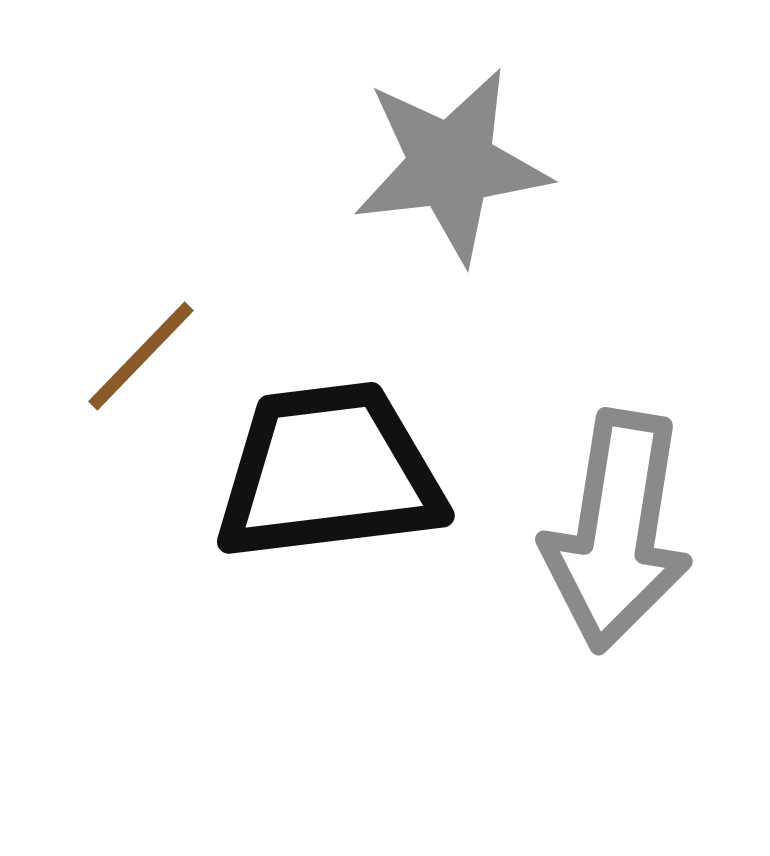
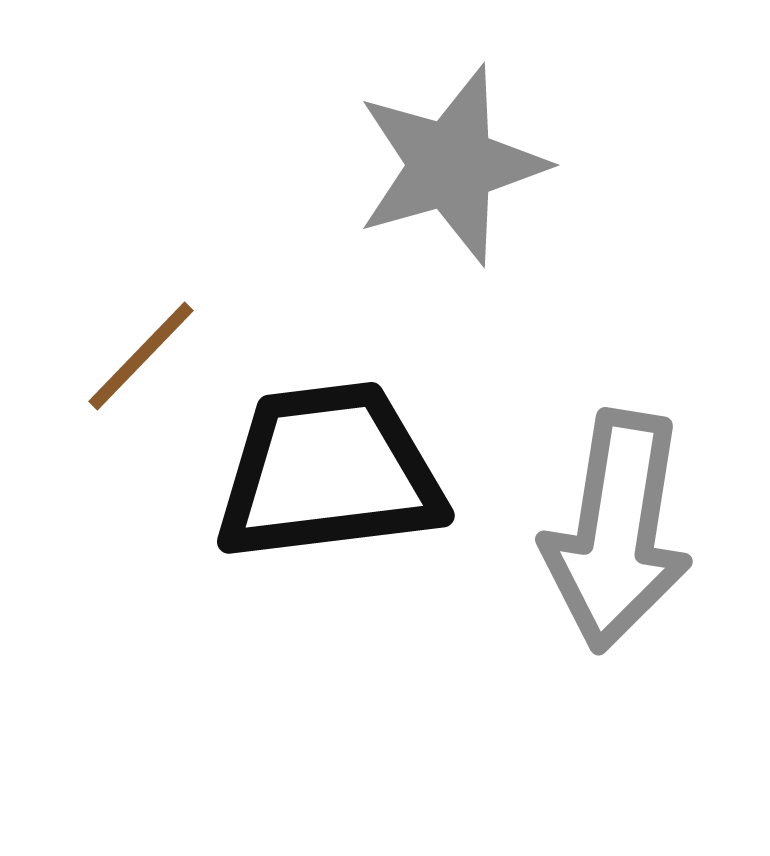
gray star: rotated 9 degrees counterclockwise
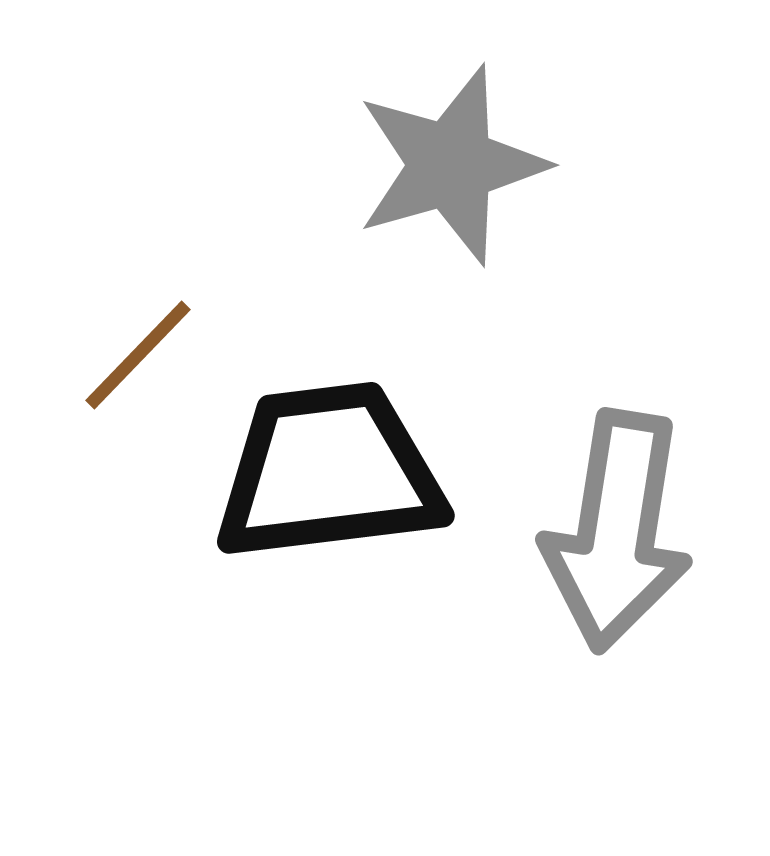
brown line: moved 3 px left, 1 px up
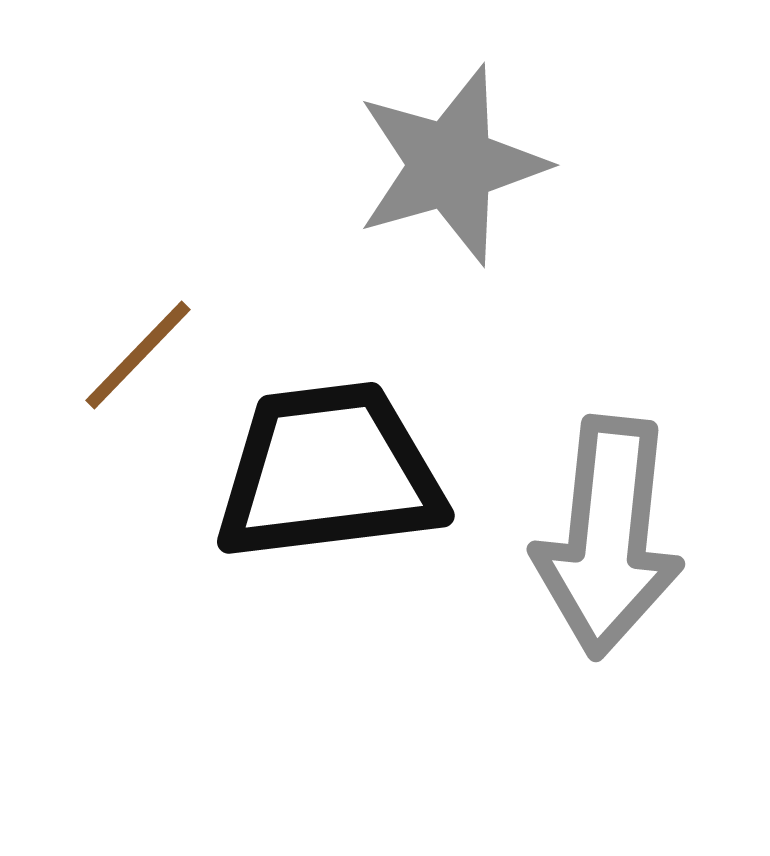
gray arrow: moved 9 px left, 6 px down; rotated 3 degrees counterclockwise
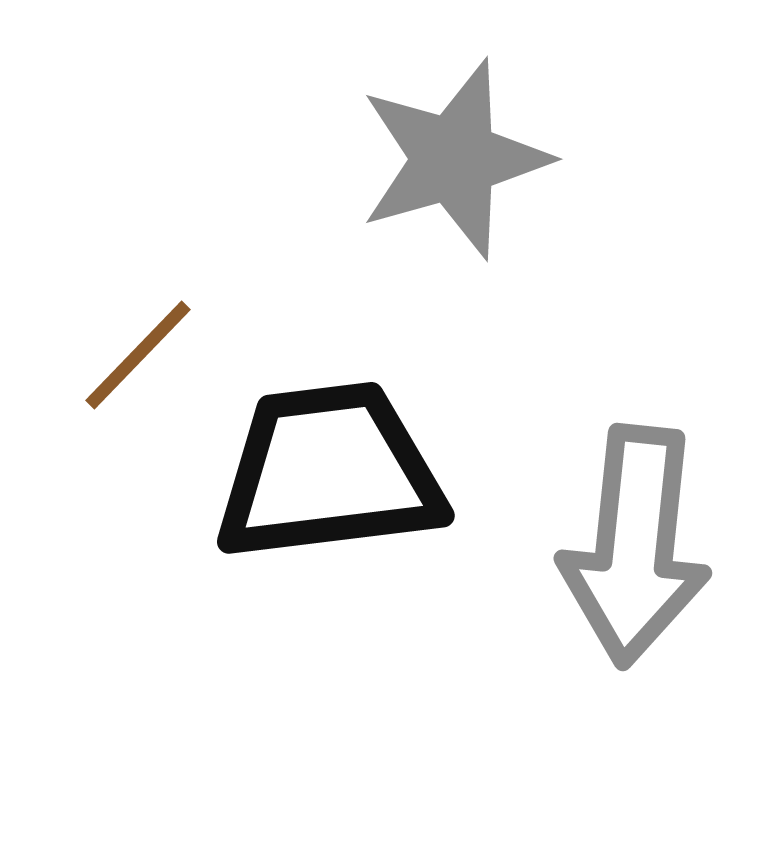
gray star: moved 3 px right, 6 px up
gray arrow: moved 27 px right, 9 px down
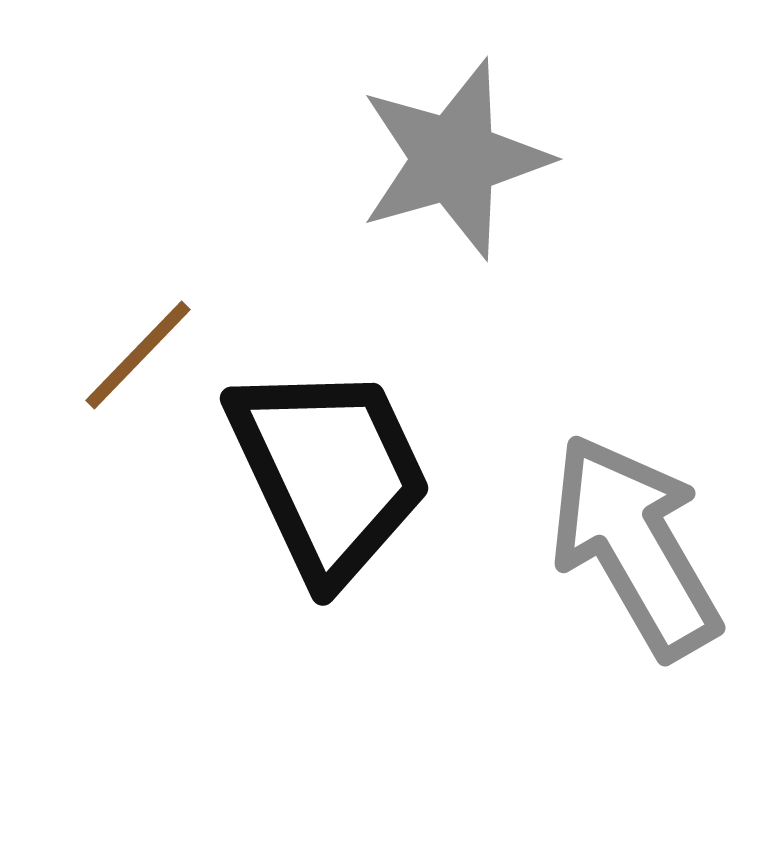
black trapezoid: rotated 72 degrees clockwise
gray arrow: rotated 144 degrees clockwise
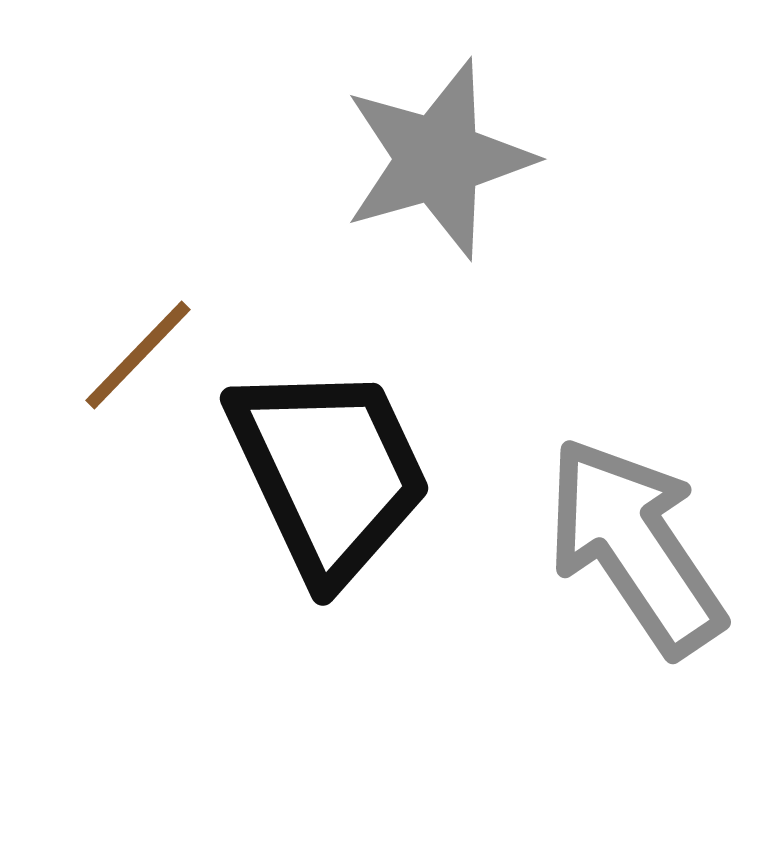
gray star: moved 16 px left
gray arrow: rotated 4 degrees counterclockwise
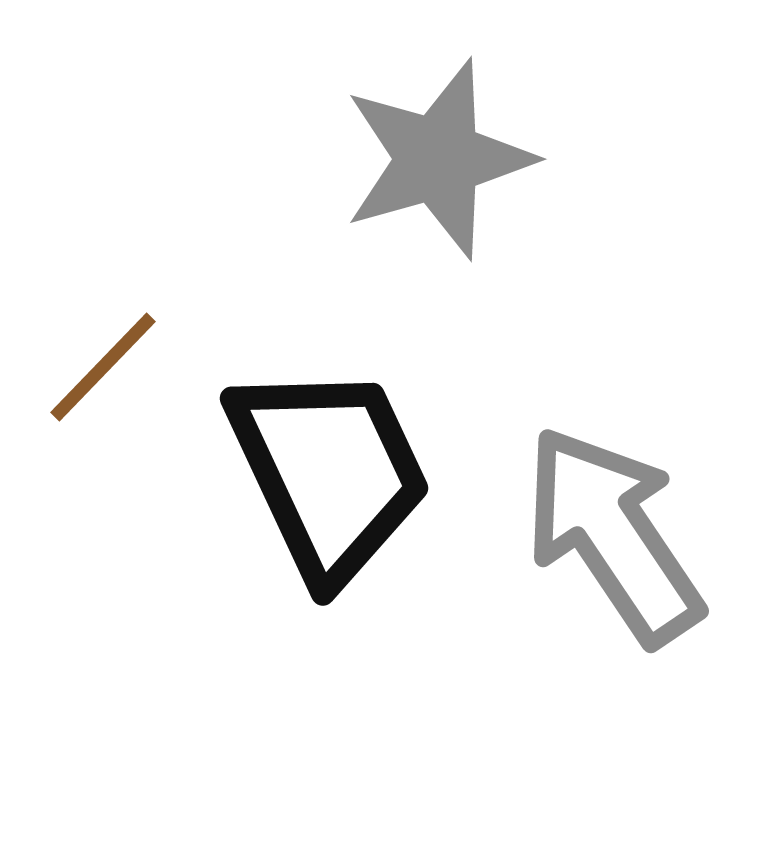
brown line: moved 35 px left, 12 px down
gray arrow: moved 22 px left, 11 px up
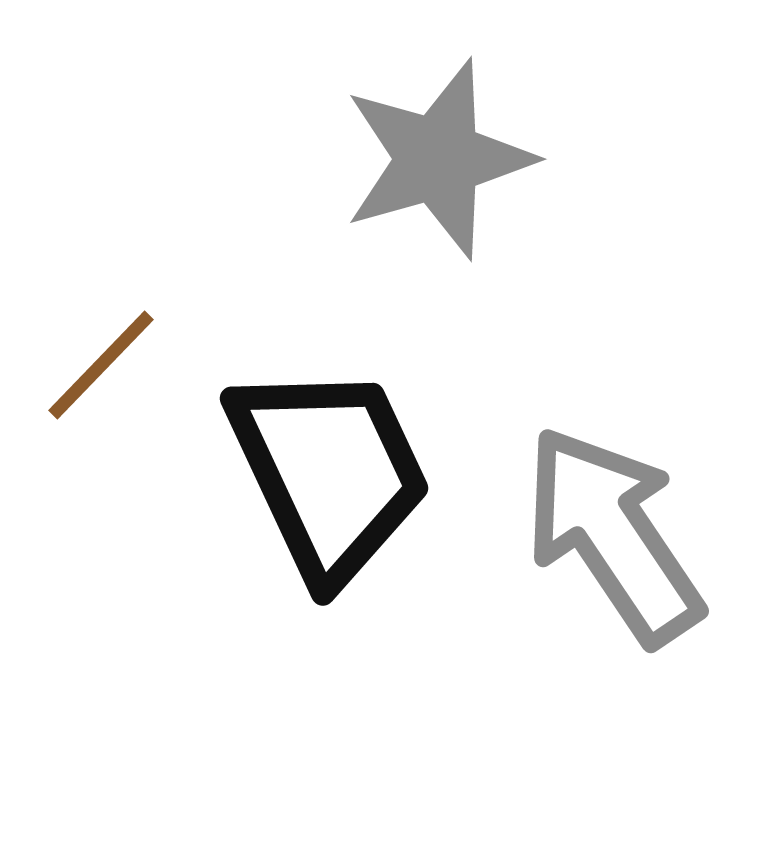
brown line: moved 2 px left, 2 px up
